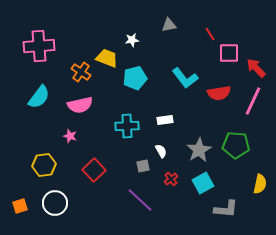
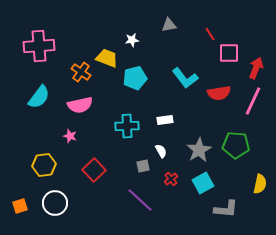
red arrow: rotated 65 degrees clockwise
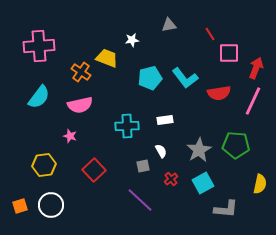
cyan pentagon: moved 15 px right
white circle: moved 4 px left, 2 px down
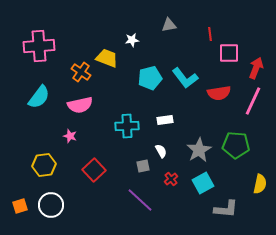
red line: rotated 24 degrees clockwise
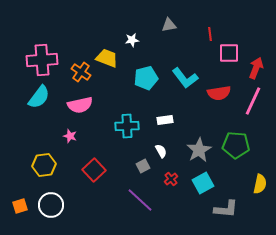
pink cross: moved 3 px right, 14 px down
cyan pentagon: moved 4 px left
gray square: rotated 16 degrees counterclockwise
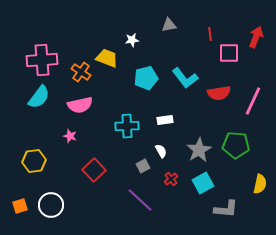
red arrow: moved 31 px up
yellow hexagon: moved 10 px left, 4 px up
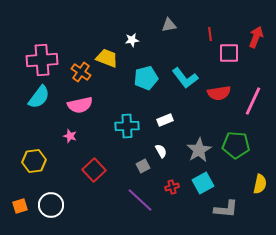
white rectangle: rotated 14 degrees counterclockwise
red cross: moved 1 px right, 8 px down; rotated 24 degrees clockwise
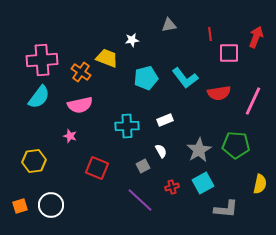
red square: moved 3 px right, 2 px up; rotated 25 degrees counterclockwise
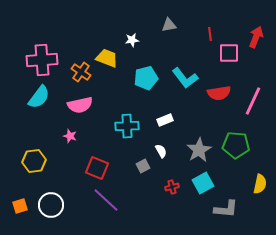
purple line: moved 34 px left
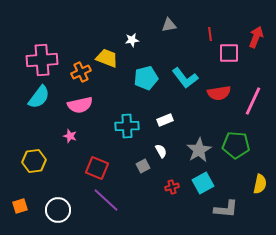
orange cross: rotated 30 degrees clockwise
white circle: moved 7 px right, 5 px down
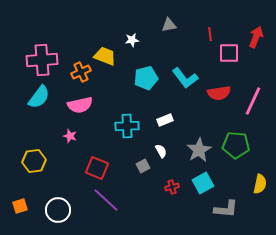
yellow trapezoid: moved 2 px left, 2 px up
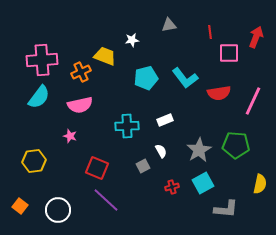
red line: moved 2 px up
orange square: rotated 35 degrees counterclockwise
